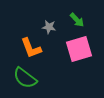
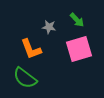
orange L-shape: moved 1 px down
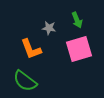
green arrow: rotated 21 degrees clockwise
gray star: moved 1 px down
green semicircle: moved 3 px down
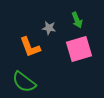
orange L-shape: moved 1 px left, 2 px up
green semicircle: moved 1 px left, 1 px down
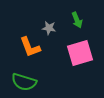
pink square: moved 1 px right, 4 px down
green semicircle: rotated 20 degrees counterclockwise
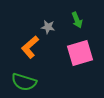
gray star: moved 1 px left, 1 px up
orange L-shape: rotated 70 degrees clockwise
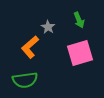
green arrow: moved 2 px right
gray star: rotated 24 degrees clockwise
green semicircle: moved 1 px right, 2 px up; rotated 25 degrees counterclockwise
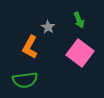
orange L-shape: rotated 20 degrees counterclockwise
pink square: rotated 36 degrees counterclockwise
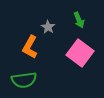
green semicircle: moved 1 px left
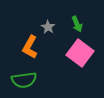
green arrow: moved 2 px left, 4 px down
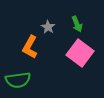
green semicircle: moved 6 px left
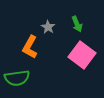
pink square: moved 2 px right, 2 px down
green semicircle: moved 1 px left, 2 px up
